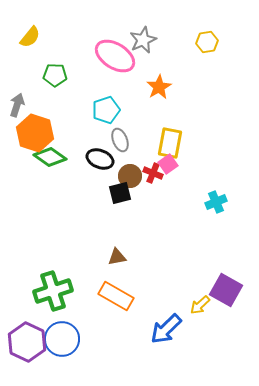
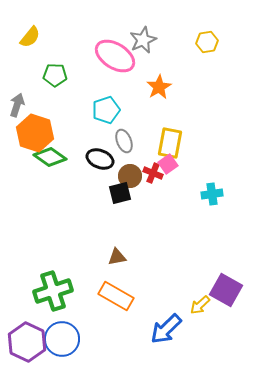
gray ellipse: moved 4 px right, 1 px down
cyan cross: moved 4 px left, 8 px up; rotated 15 degrees clockwise
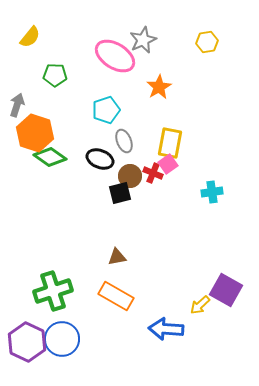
cyan cross: moved 2 px up
blue arrow: rotated 48 degrees clockwise
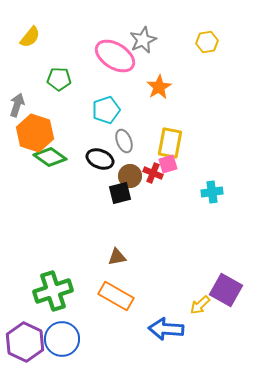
green pentagon: moved 4 px right, 4 px down
pink square: rotated 18 degrees clockwise
purple hexagon: moved 2 px left
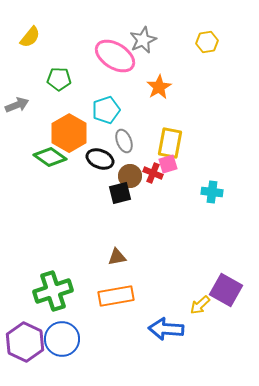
gray arrow: rotated 50 degrees clockwise
orange hexagon: moved 34 px right; rotated 12 degrees clockwise
cyan cross: rotated 15 degrees clockwise
orange rectangle: rotated 40 degrees counterclockwise
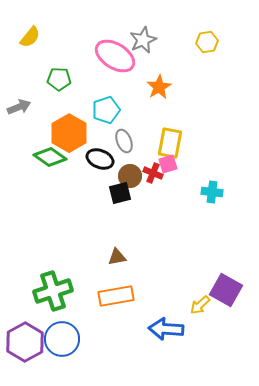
gray arrow: moved 2 px right, 2 px down
purple hexagon: rotated 6 degrees clockwise
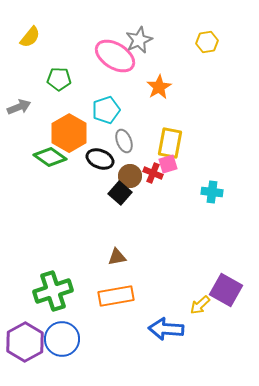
gray star: moved 4 px left
black square: rotated 35 degrees counterclockwise
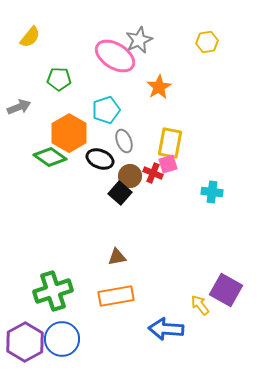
yellow arrow: rotated 95 degrees clockwise
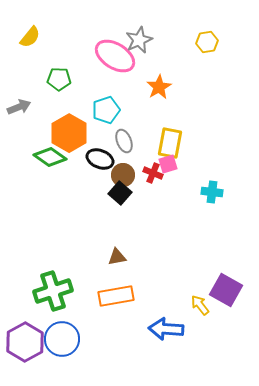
brown circle: moved 7 px left, 1 px up
